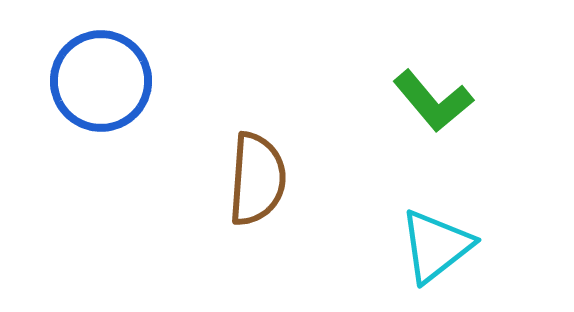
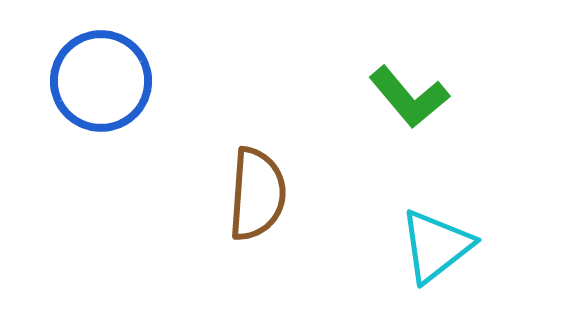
green L-shape: moved 24 px left, 4 px up
brown semicircle: moved 15 px down
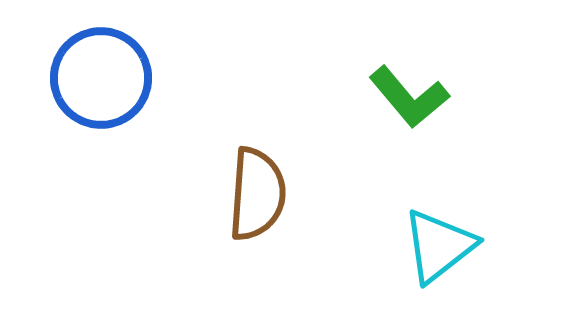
blue circle: moved 3 px up
cyan triangle: moved 3 px right
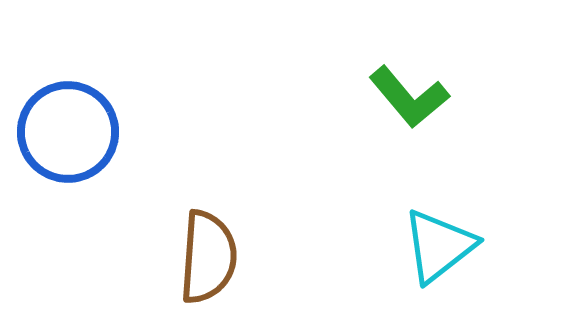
blue circle: moved 33 px left, 54 px down
brown semicircle: moved 49 px left, 63 px down
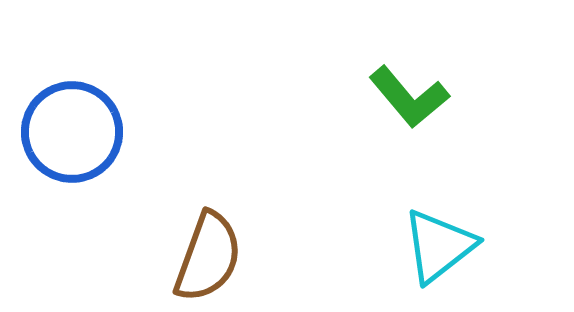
blue circle: moved 4 px right
brown semicircle: rotated 16 degrees clockwise
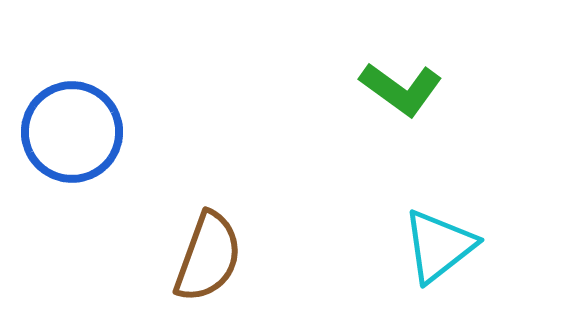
green L-shape: moved 8 px left, 8 px up; rotated 14 degrees counterclockwise
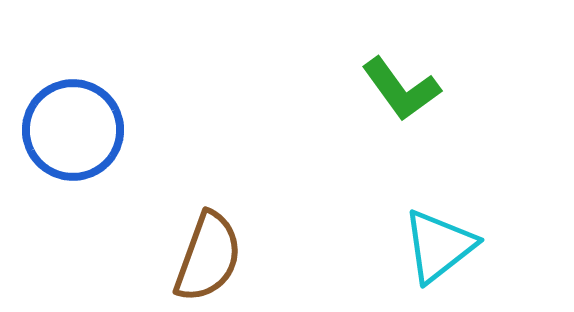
green L-shape: rotated 18 degrees clockwise
blue circle: moved 1 px right, 2 px up
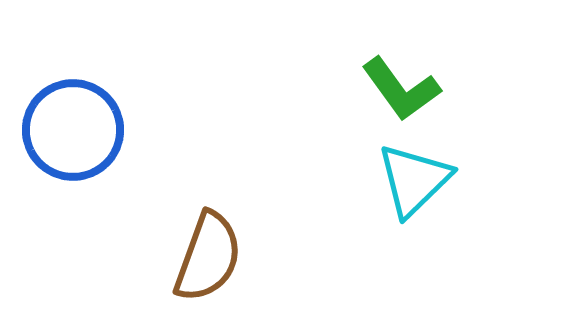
cyan triangle: moved 25 px left, 66 px up; rotated 6 degrees counterclockwise
